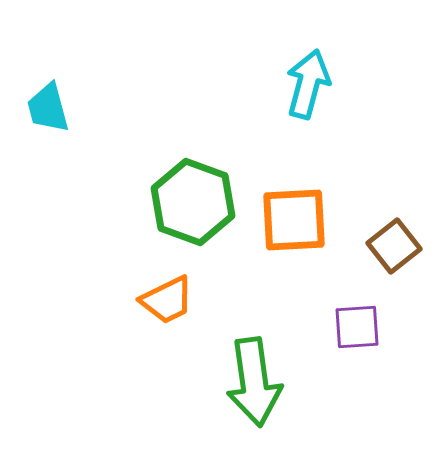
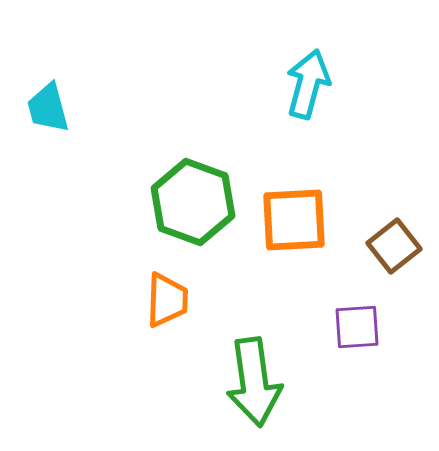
orange trapezoid: rotated 62 degrees counterclockwise
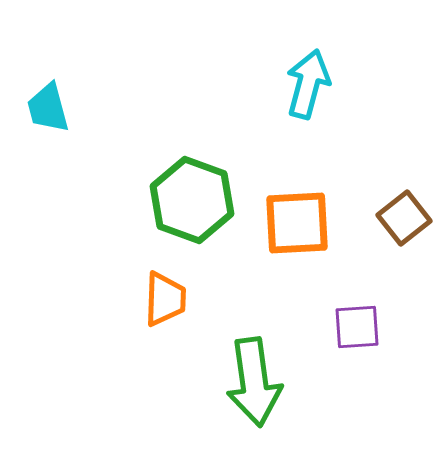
green hexagon: moved 1 px left, 2 px up
orange square: moved 3 px right, 3 px down
brown square: moved 10 px right, 28 px up
orange trapezoid: moved 2 px left, 1 px up
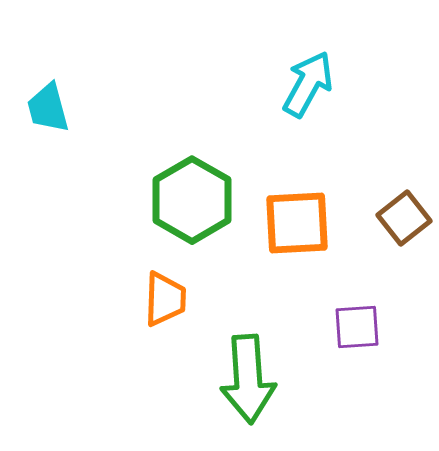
cyan arrow: rotated 14 degrees clockwise
green hexagon: rotated 10 degrees clockwise
green arrow: moved 6 px left, 3 px up; rotated 4 degrees clockwise
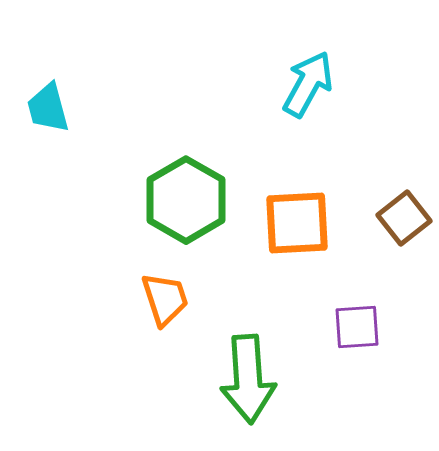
green hexagon: moved 6 px left
orange trapezoid: rotated 20 degrees counterclockwise
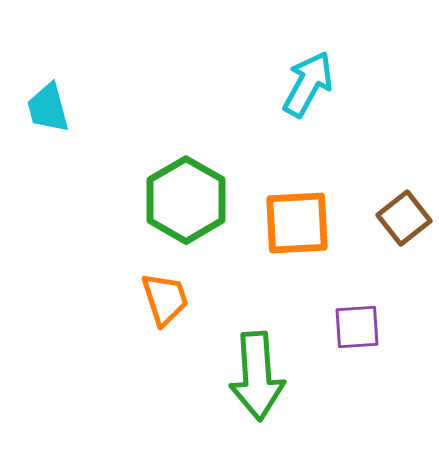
green arrow: moved 9 px right, 3 px up
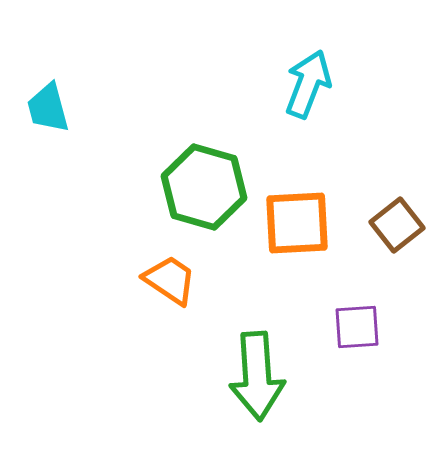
cyan arrow: rotated 8 degrees counterclockwise
green hexagon: moved 18 px right, 13 px up; rotated 14 degrees counterclockwise
brown square: moved 7 px left, 7 px down
orange trapezoid: moved 5 px right, 19 px up; rotated 38 degrees counterclockwise
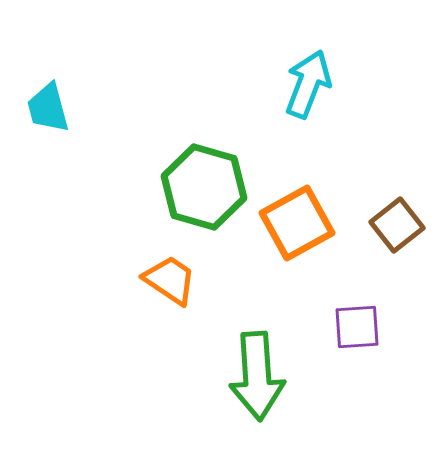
orange square: rotated 26 degrees counterclockwise
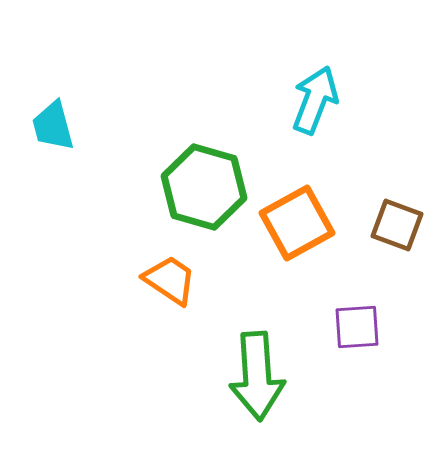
cyan arrow: moved 7 px right, 16 px down
cyan trapezoid: moved 5 px right, 18 px down
brown square: rotated 32 degrees counterclockwise
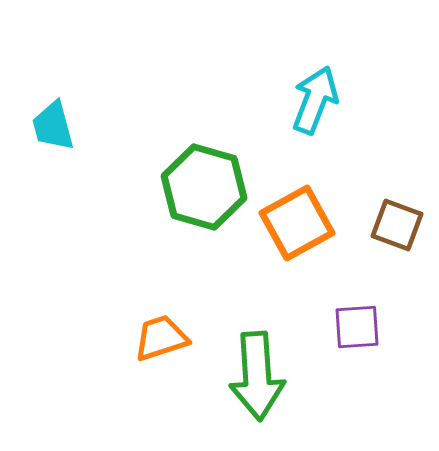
orange trapezoid: moved 9 px left, 58 px down; rotated 52 degrees counterclockwise
